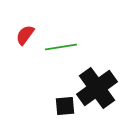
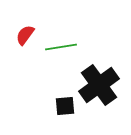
black cross: moved 2 px right, 3 px up
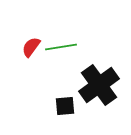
red semicircle: moved 6 px right, 12 px down
